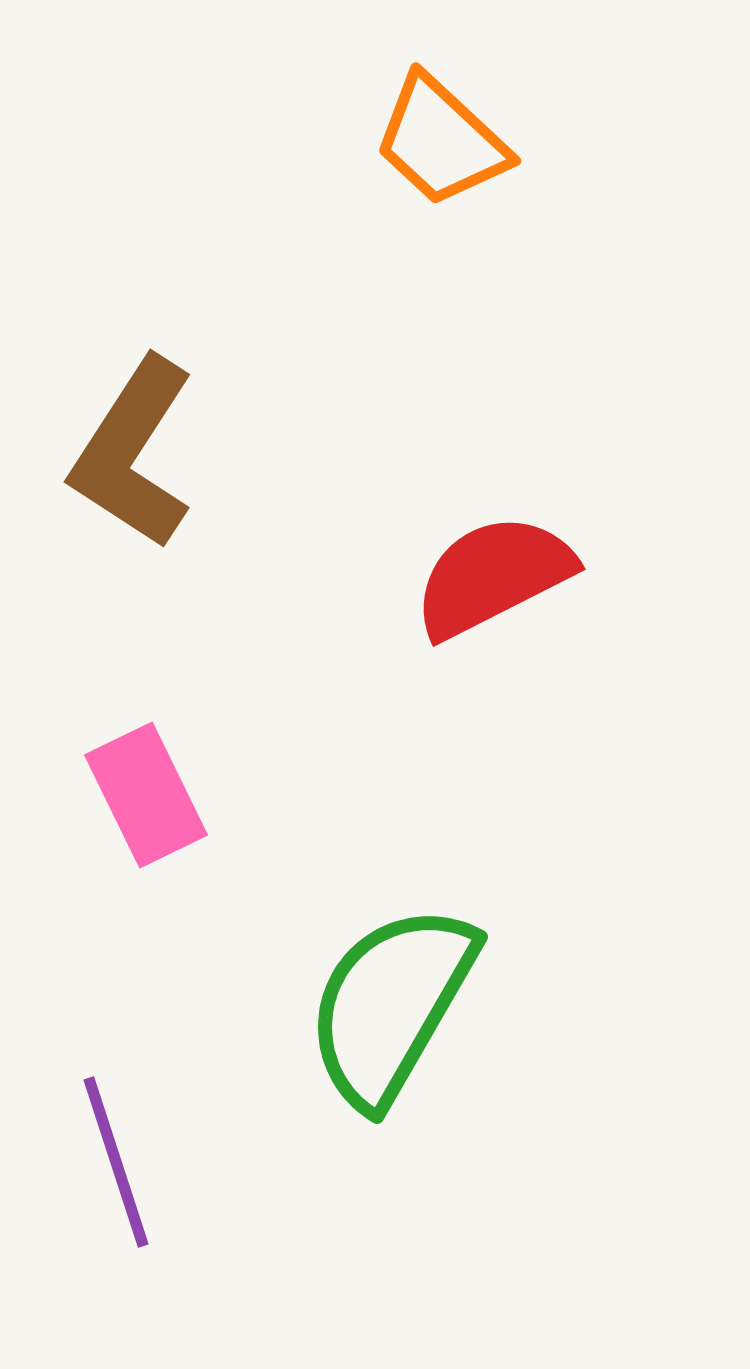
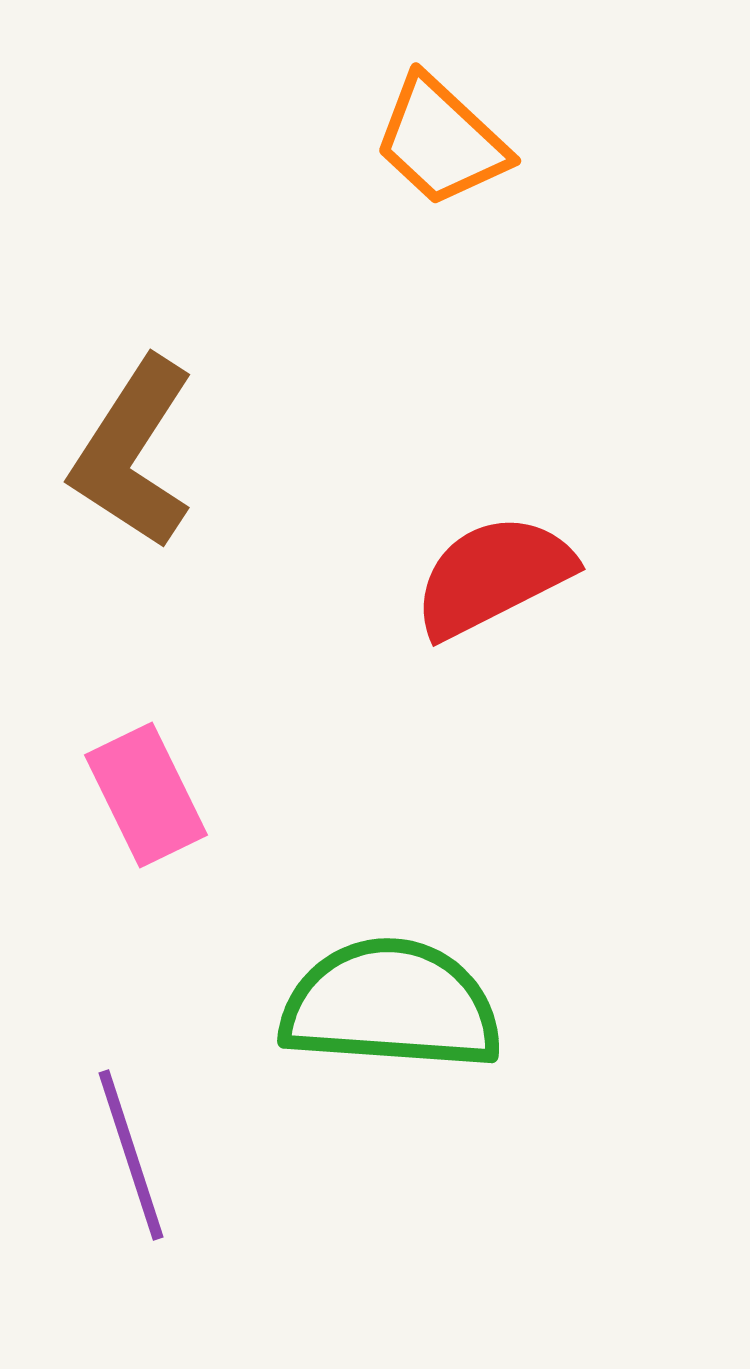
green semicircle: rotated 64 degrees clockwise
purple line: moved 15 px right, 7 px up
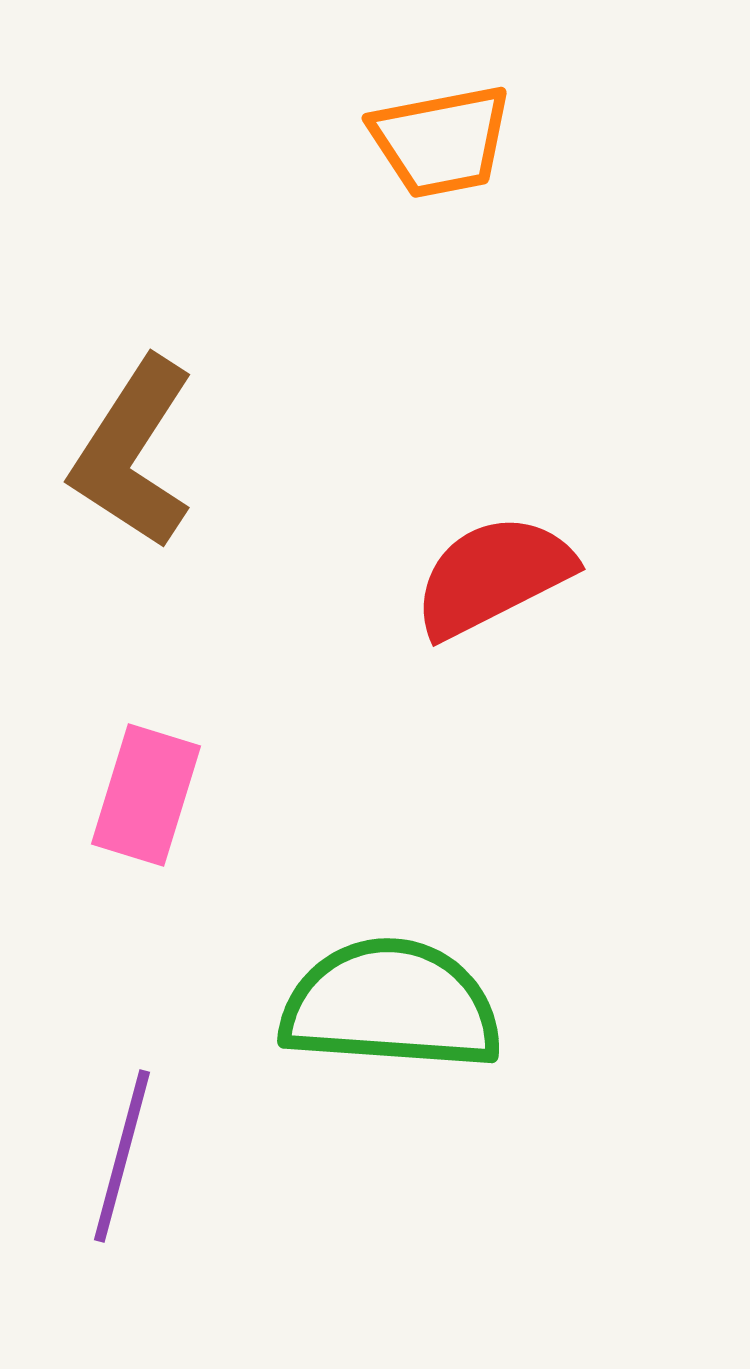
orange trapezoid: rotated 54 degrees counterclockwise
pink rectangle: rotated 43 degrees clockwise
purple line: moved 9 px left, 1 px down; rotated 33 degrees clockwise
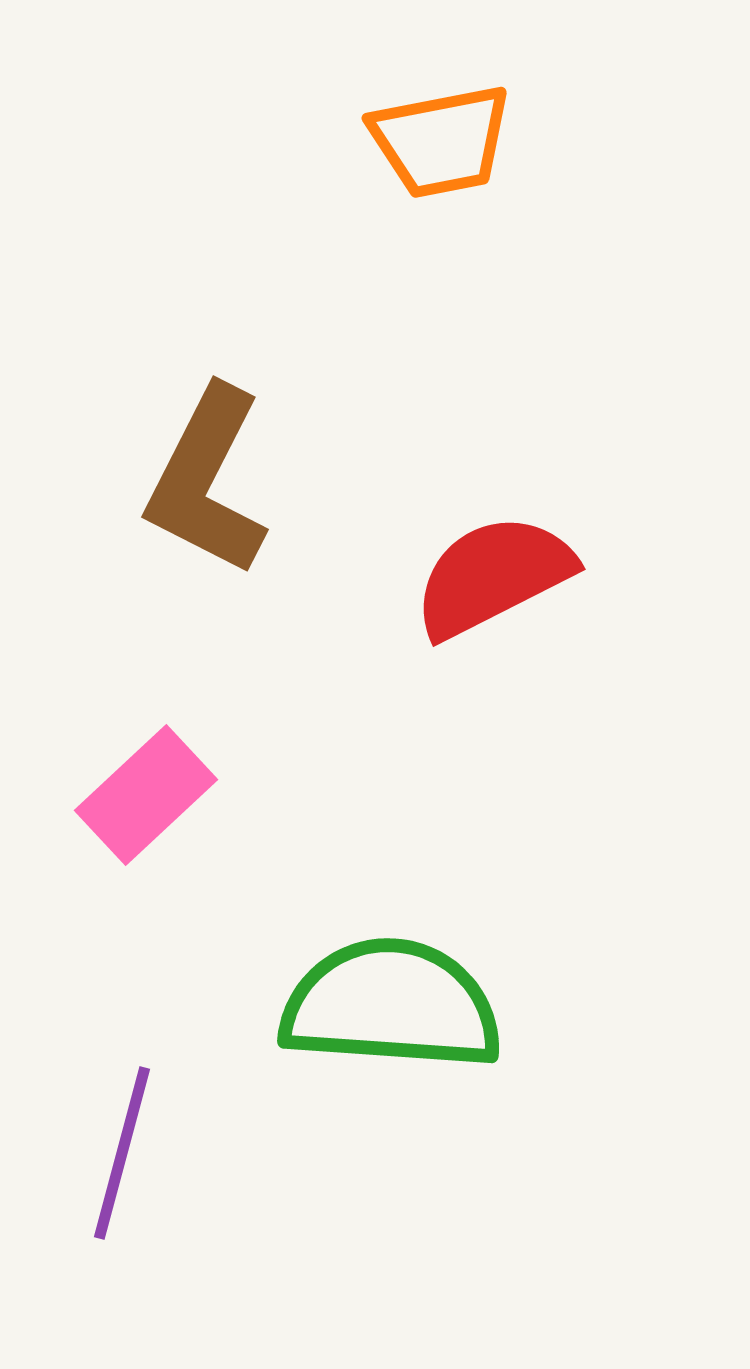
brown L-shape: moved 74 px right, 28 px down; rotated 6 degrees counterclockwise
pink rectangle: rotated 30 degrees clockwise
purple line: moved 3 px up
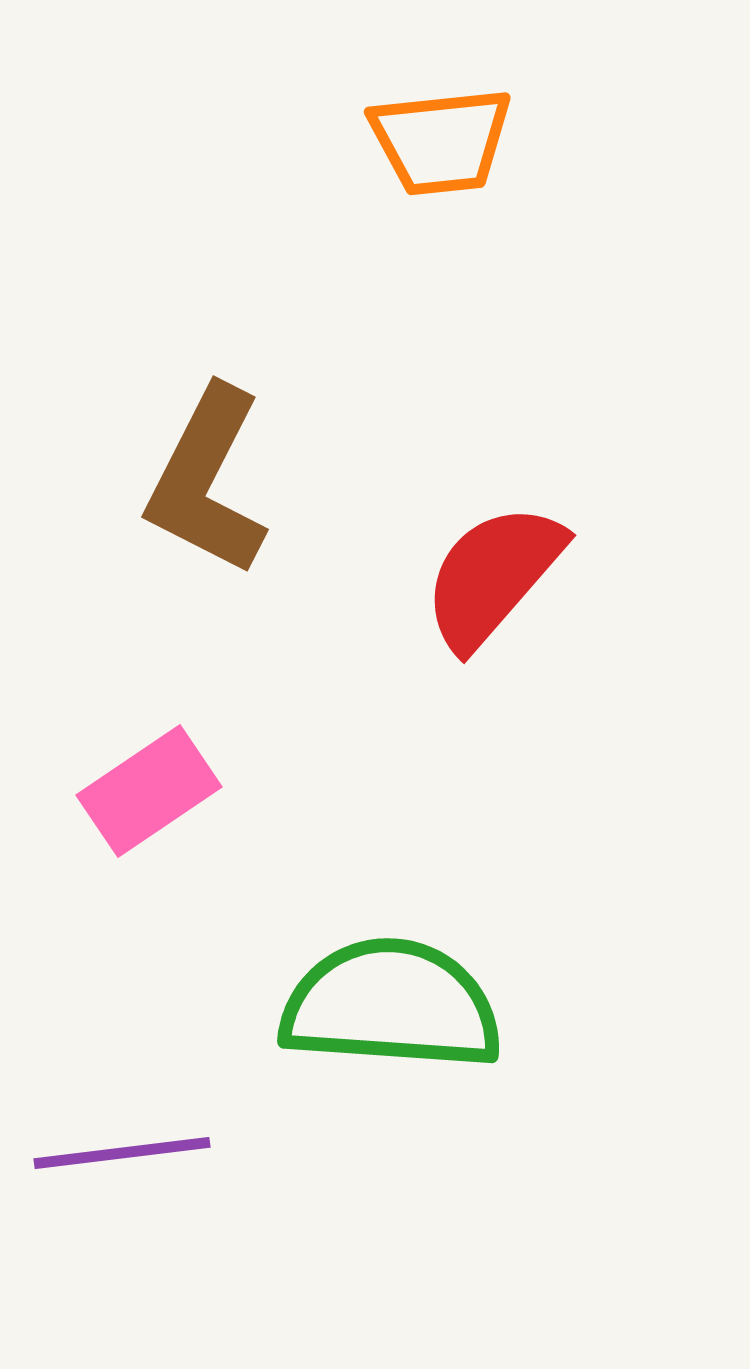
orange trapezoid: rotated 5 degrees clockwise
red semicircle: rotated 22 degrees counterclockwise
pink rectangle: moved 3 px right, 4 px up; rotated 9 degrees clockwise
purple line: rotated 68 degrees clockwise
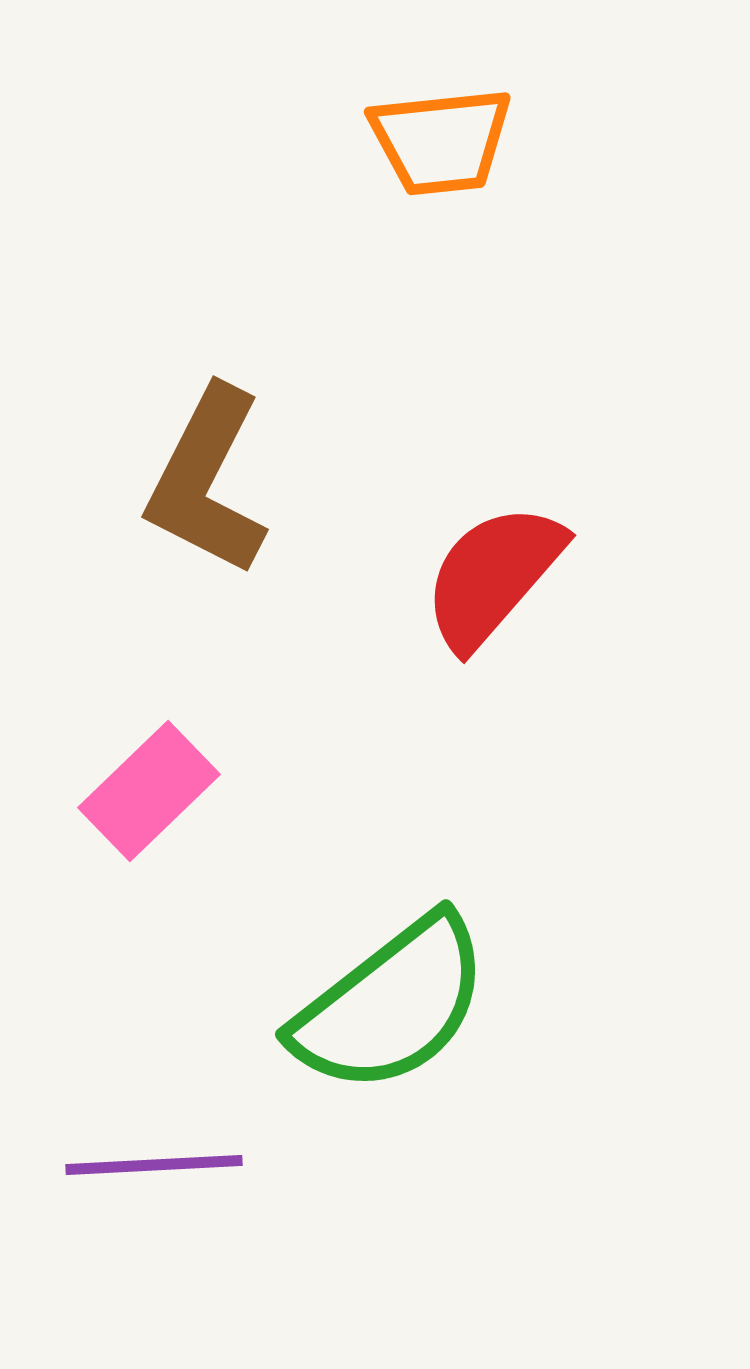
pink rectangle: rotated 10 degrees counterclockwise
green semicircle: rotated 138 degrees clockwise
purple line: moved 32 px right, 12 px down; rotated 4 degrees clockwise
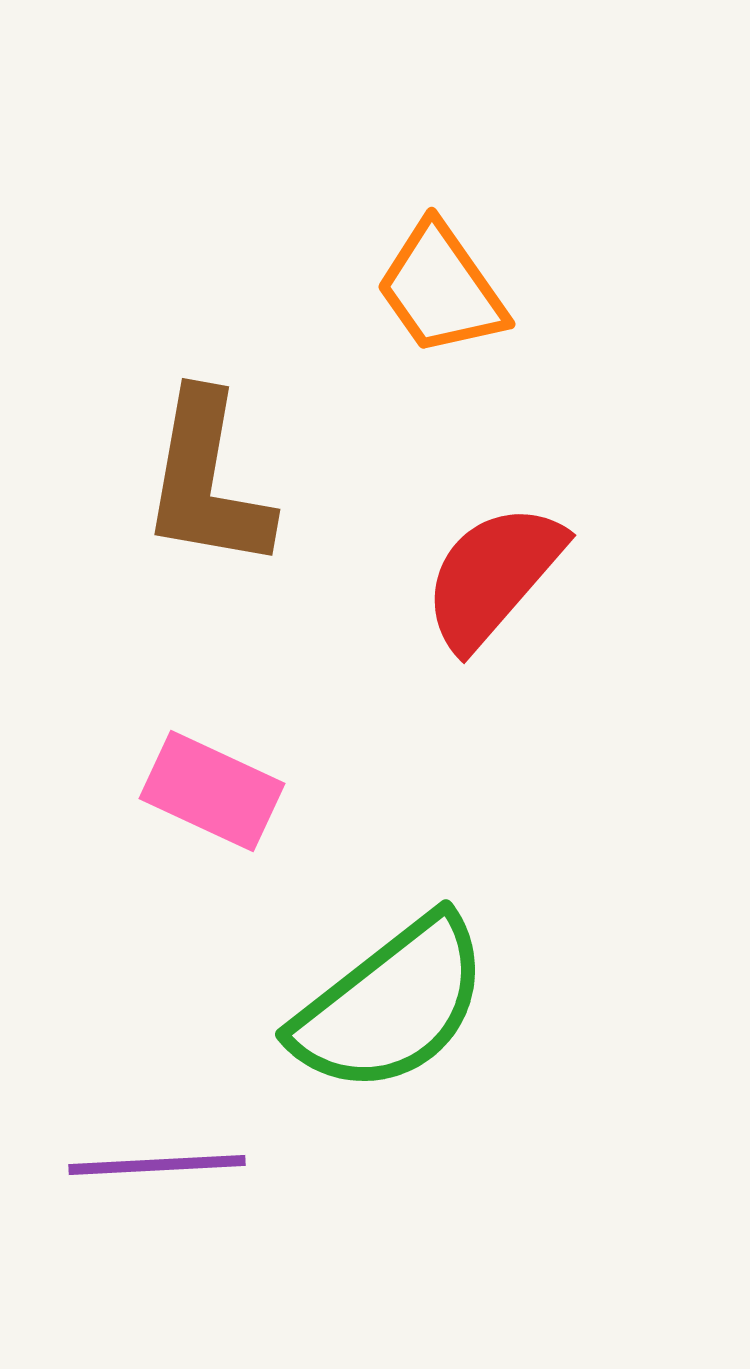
orange trapezoid: moved 148 px down; rotated 61 degrees clockwise
brown L-shape: rotated 17 degrees counterclockwise
pink rectangle: moved 63 px right; rotated 69 degrees clockwise
purple line: moved 3 px right
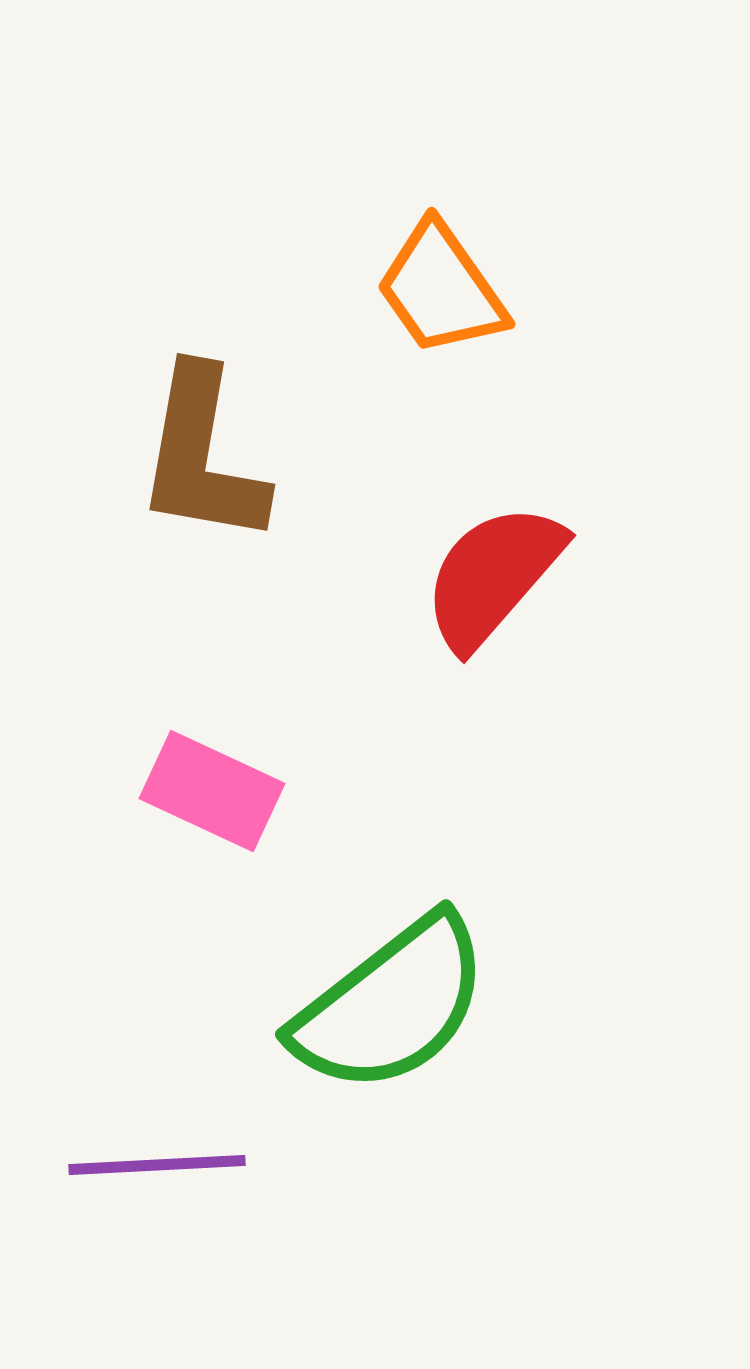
brown L-shape: moved 5 px left, 25 px up
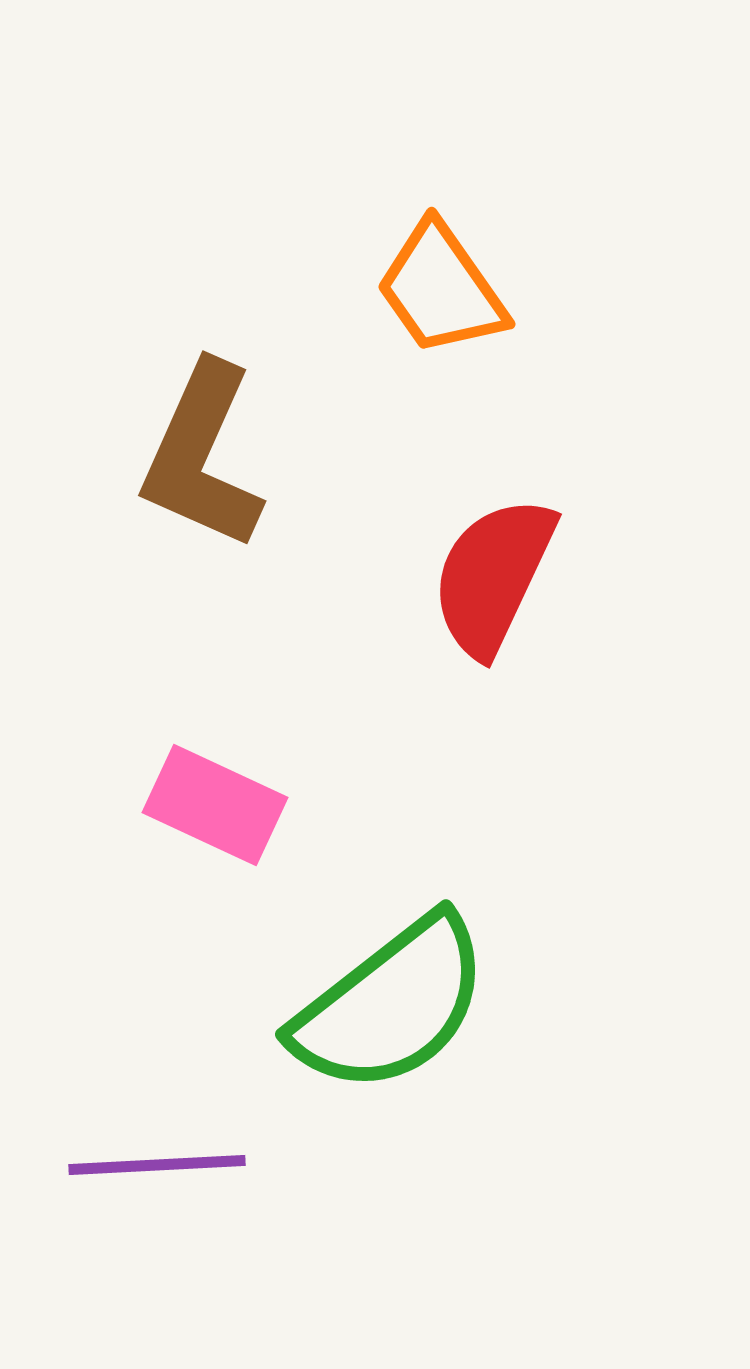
brown L-shape: rotated 14 degrees clockwise
red semicircle: rotated 16 degrees counterclockwise
pink rectangle: moved 3 px right, 14 px down
